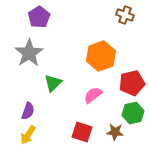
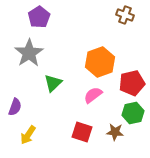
orange hexagon: moved 1 px left, 6 px down
purple semicircle: moved 13 px left, 4 px up
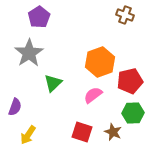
red pentagon: moved 2 px left, 2 px up
green hexagon: rotated 10 degrees clockwise
brown star: moved 2 px left; rotated 18 degrees clockwise
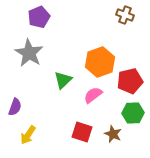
purple pentagon: rotated 10 degrees clockwise
gray star: rotated 8 degrees counterclockwise
green triangle: moved 10 px right, 3 px up
brown star: moved 2 px down
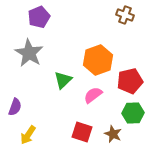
orange hexagon: moved 2 px left, 2 px up
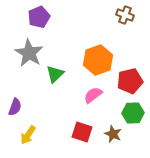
green triangle: moved 8 px left, 6 px up
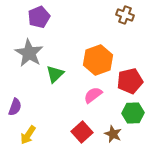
red square: rotated 30 degrees clockwise
